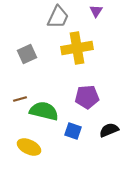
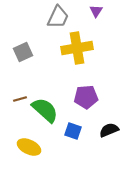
gray square: moved 4 px left, 2 px up
purple pentagon: moved 1 px left
green semicircle: moved 1 px right, 1 px up; rotated 28 degrees clockwise
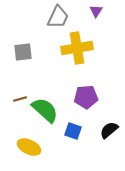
gray square: rotated 18 degrees clockwise
black semicircle: rotated 18 degrees counterclockwise
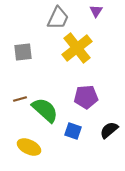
gray trapezoid: moved 1 px down
yellow cross: rotated 28 degrees counterclockwise
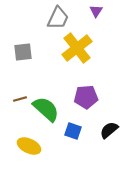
green semicircle: moved 1 px right, 1 px up
yellow ellipse: moved 1 px up
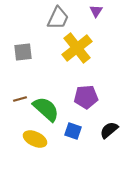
yellow ellipse: moved 6 px right, 7 px up
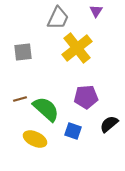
black semicircle: moved 6 px up
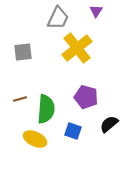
purple pentagon: rotated 20 degrees clockwise
green semicircle: rotated 52 degrees clockwise
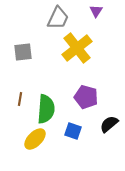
brown line: rotated 64 degrees counterclockwise
yellow ellipse: rotated 70 degrees counterclockwise
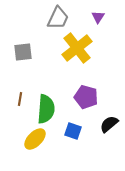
purple triangle: moved 2 px right, 6 px down
